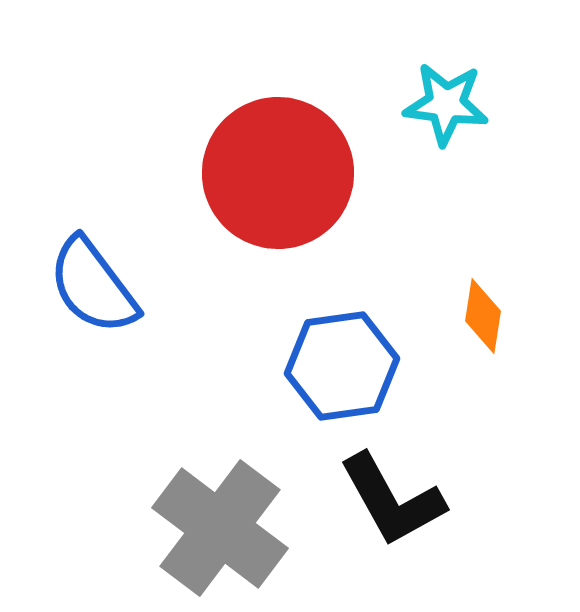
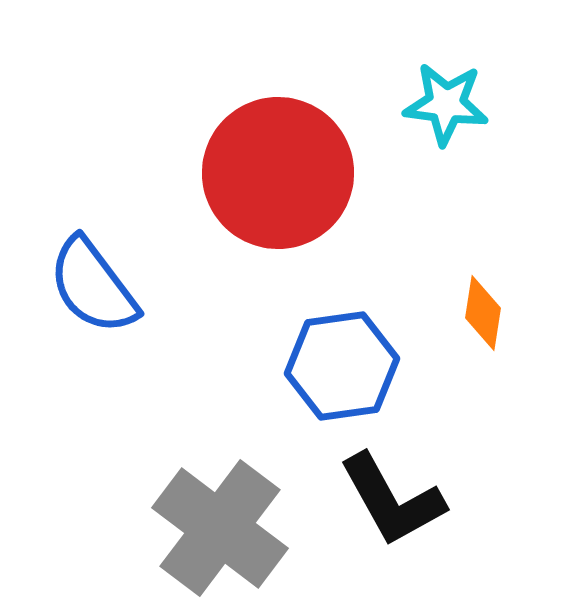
orange diamond: moved 3 px up
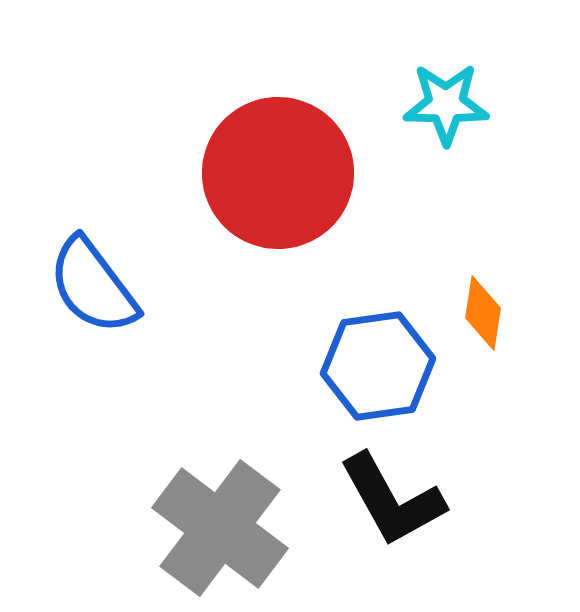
cyan star: rotated 6 degrees counterclockwise
blue hexagon: moved 36 px right
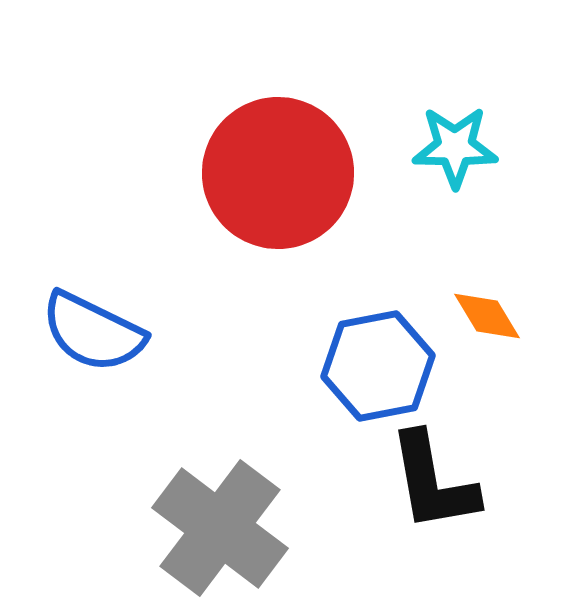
cyan star: moved 9 px right, 43 px down
blue semicircle: moved 46 px down; rotated 27 degrees counterclockwise
orange diamond: moved 4 px right, 3 px down; rotated 40 degrees counterclockwise
blue hexagon: rotated 3 degrees counterclockwise
black L-shape: moved 41 px right, 18 px up; rotated 19 degrees clockwise
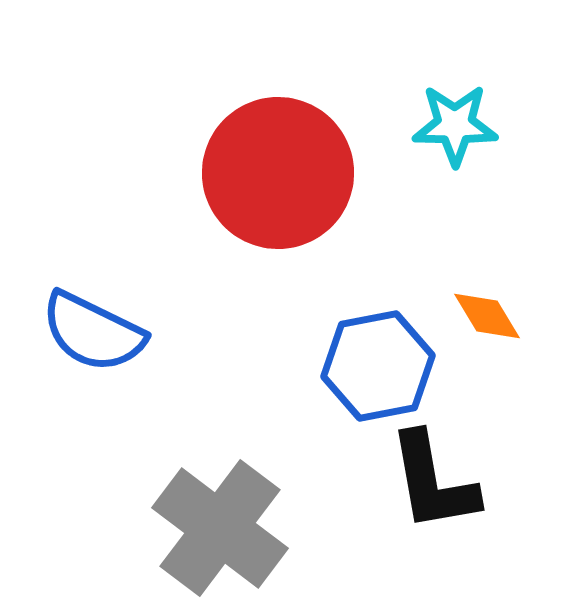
cyan star: moved 22 px up
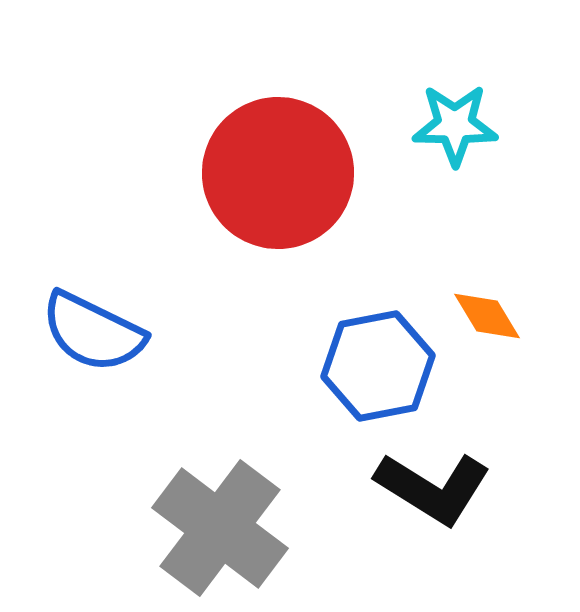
black L-shape: moved 6 px down; rotated 48 degrees counterclockwise
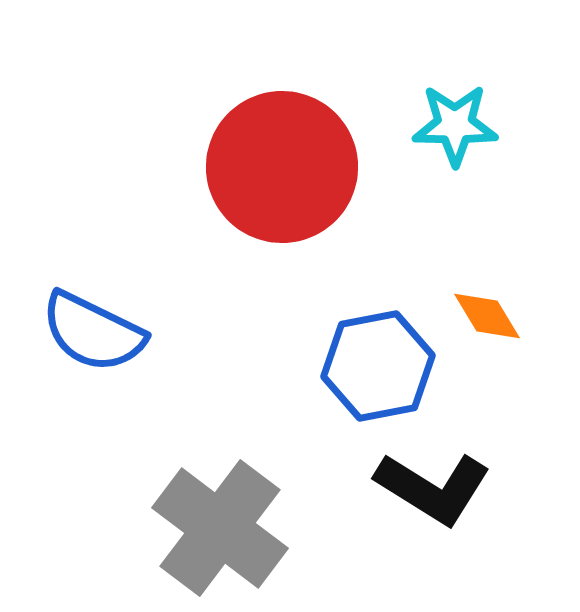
red circle: moved 4 px right, 6 px up
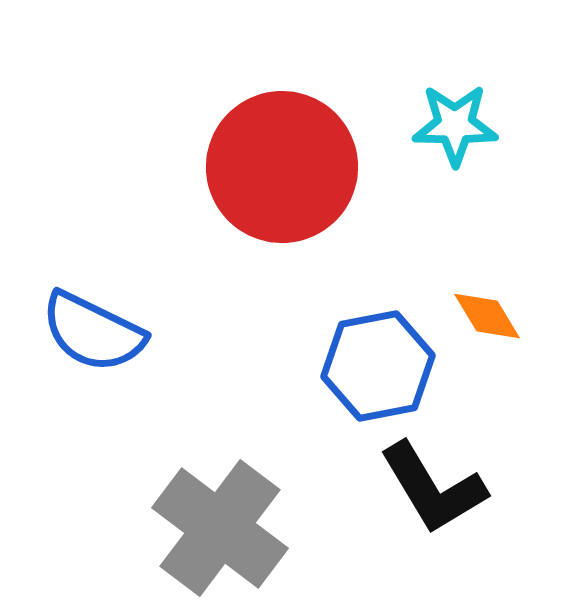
black L-shape: rotated 27 degrees clockwise
